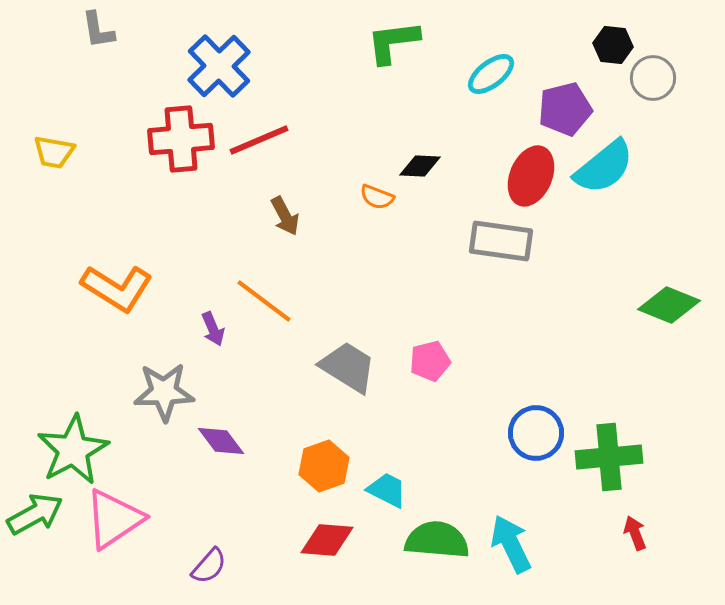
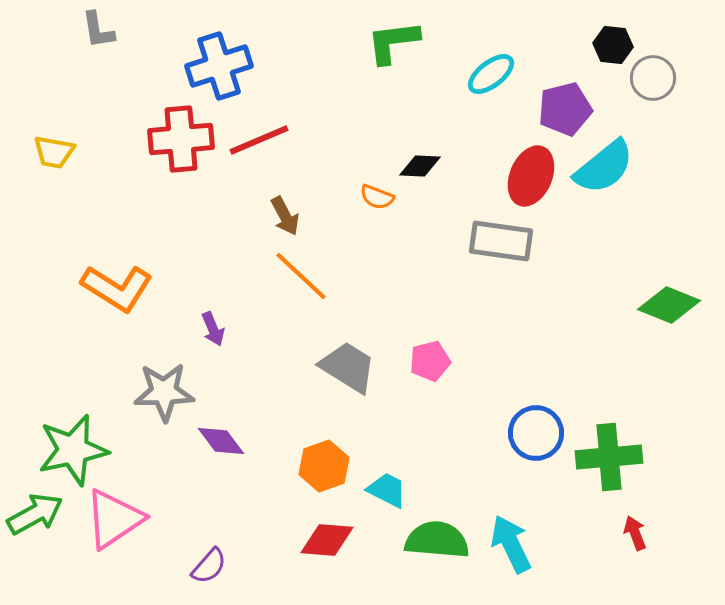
blue cross: rotated 26 degrees clockwise
orange line: moved 37 px right, 25 px up; rotated 6 degrees clockwise
green star: rotated 16 degrees clockwise
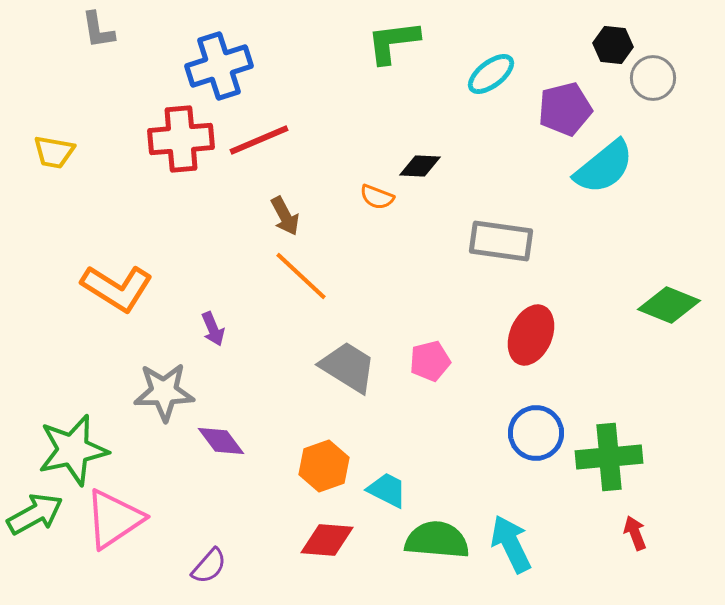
red ellipse: moved 159 px down
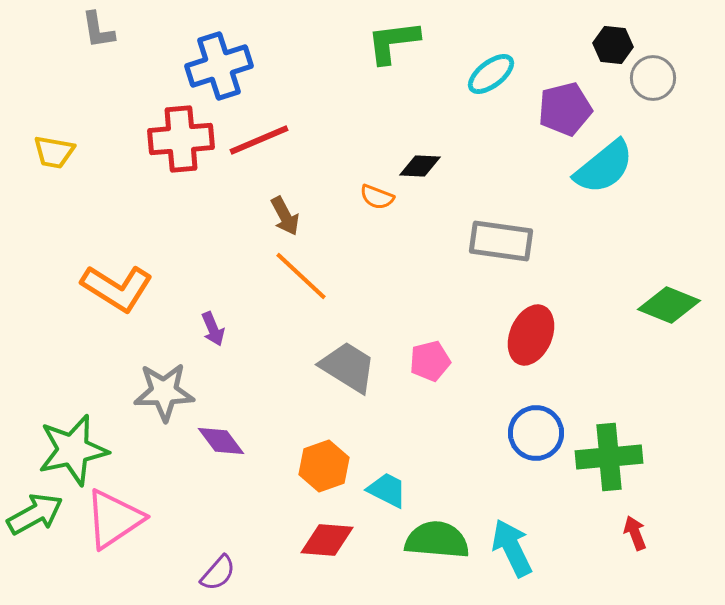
cyan arrow: moved 1 px right, 4 px down
purple semicircle: moved 9 px right, 7 px down
